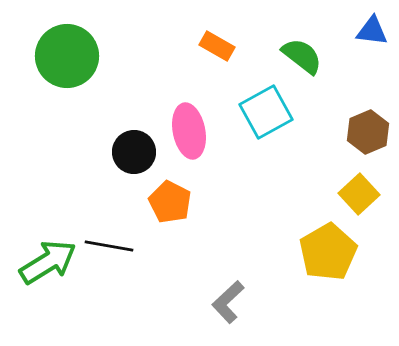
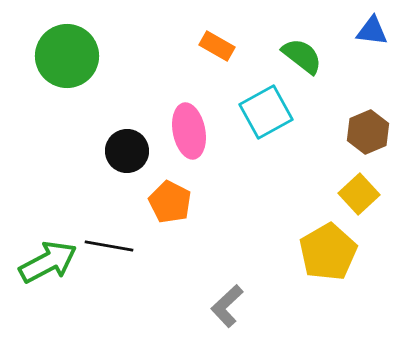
black circle: moved 7 px left, 1 px up
green arrow: rotated 4 degrees clockwise
gray L-shape: moved 1 px left, 4 px down
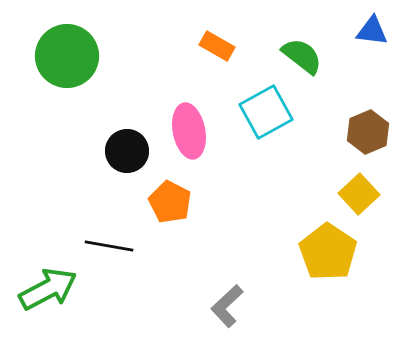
yellow pentagon: rotated 8 degrees counterclockwise
green arrow: moved 27 px down
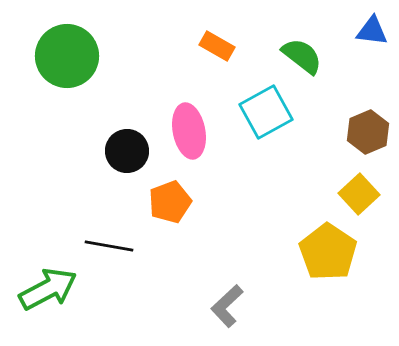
orange pentagon: rotated 24 degrees clockwise
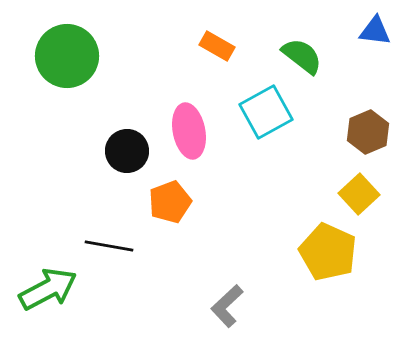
blue triangle: moved 3 px right
yellow pentagon: rotated 10 degrees counterclockwise
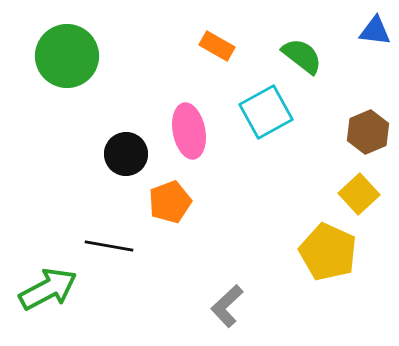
black circle: moved 1 px left, 3 px down
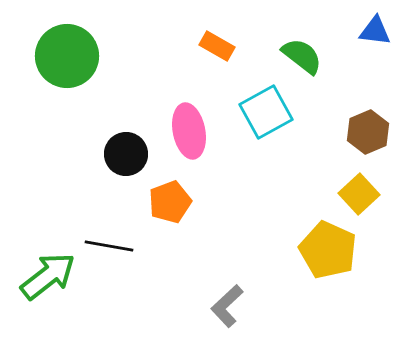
yellow pentagon: moved 2 px up
green arrow: moved 13 px up; rotated 10 degrees counterclockwise
